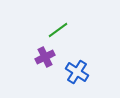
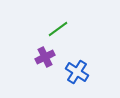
green line: moved 1 px up
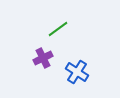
purple cross: moved 2 px left, 1 px down
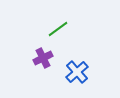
blue cross: rotated 15 degrees clockwise
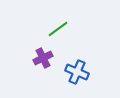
blue cross: rotated 25 degrees counterclockwise
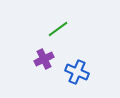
purple cross: moved 1 px right, 1 px down
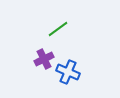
blue cross: moved 9 px left
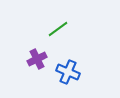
purple cross: moved 7 px left
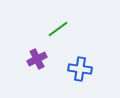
blue cross: moved 12 px right, 3 px up; rotated 15 degrees counterclockwise
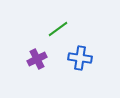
blue cross: moved 11 px up
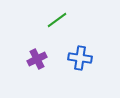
green line: moved 1 px left, 9 px up
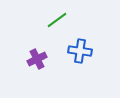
blue cross: moved 7 px up
